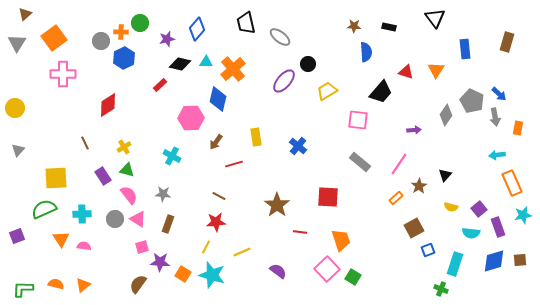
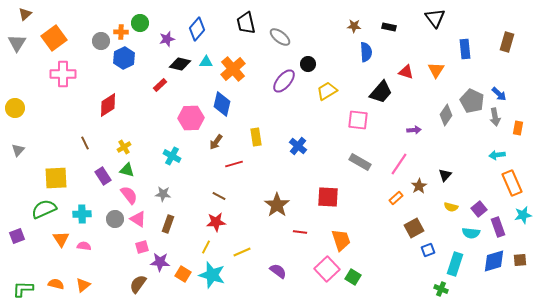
blue diamond at (218, 99): moved 4 px right, 5 px down
gray rectangle at (360, 162): rotated 10 degrees counterclockwise
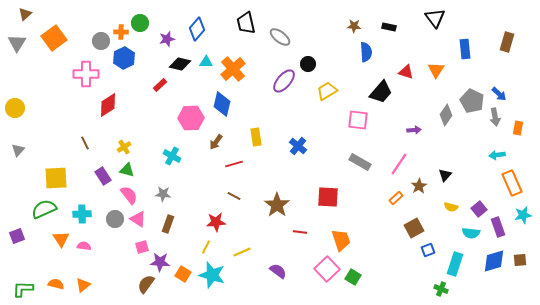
pink cross at (63, 74): moved 23 px right
brown line at (219, 196): moved 15 px right
brown semicircle at (138, 284): moved 8 px right
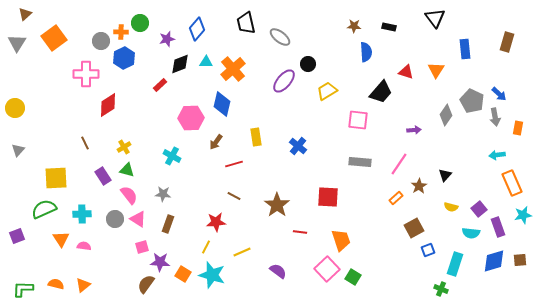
black diamond at (180, 64): rotated 35 degrees counterclockwise
gray rectangle at (360, 162): rotated 25 degrees counterclockwise
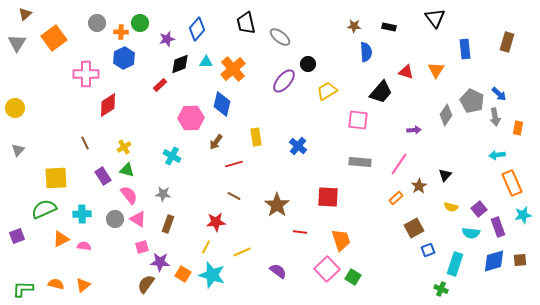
gray circle at (101, 41): moved 4 px left, 18 px up
orange triangle at (61, 239): rotated 36 degrees clockwise
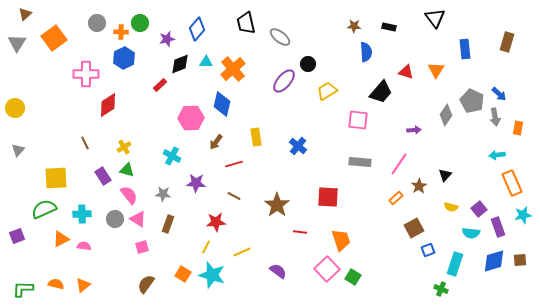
purple star at (160, 262): moved 36 px right, 79 px up
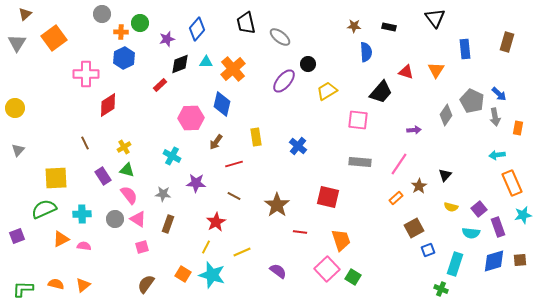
gray circle at (97, 23): moved 5 px right, 9 px up
red square at (328, 197): rotated 10 degrees clockwise
red star at (216, 222): rotated 24 degrees counterclockwise
